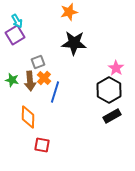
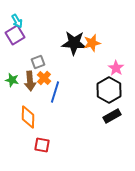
orange star: moved 23 px right, 31 px down
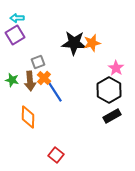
cyan arrow: moved 3 px up; rotated 120 degrees clockwise
blue line: rotated 50 degrees counterclockwise
red square: moved 14 px right, 10 px down; rotated 28 degrees clockwise
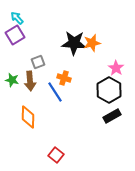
cyan arrow: rotated 48 degrees clockwise
orange cross: moved 20 px right; rotated 24 degrees counterclockwise
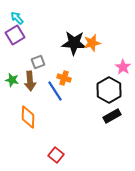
pink star: moved 7 px right, 1 px up
blue line: moved 1 px up
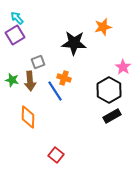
orange star: moved 11 px right, 16 px up
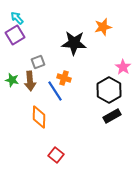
orange diamond: moved 11 px right
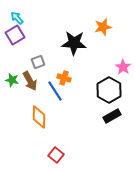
brown arrow: rotated 24 degrees counterclockwise
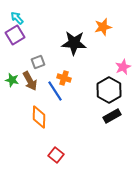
pink star: rotated 14 degrees clockwise
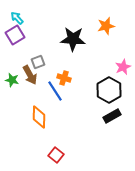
orange star: moved 3 px right, 1 px up
black star: moved 1 px left, 4 px up
brown arrow: moved 6 px up
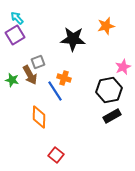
black hexagon: rotated 20 degrees clockwise
